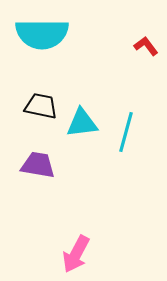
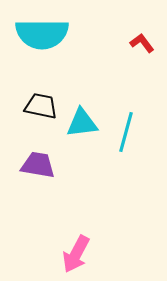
red L-shape: moved 4 px left, 3 px up
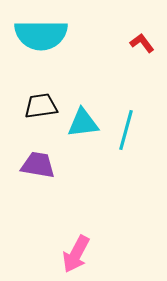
cyan semicircle: moved 1 px left, 1 px down
black trapezoid: rotated 20 degrees counterclockwise
cyan triangle: moved 1 px right
cyan line: moved 2 px up
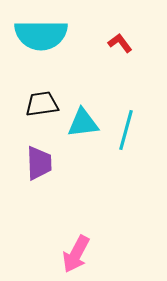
red L-shape: moved 22 px left
black trapezoid: moved 1 px right, 2 px up
purple trapezoid: moved 1 px right, 2 px up; rotated 78 degrees clockwise
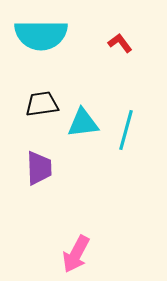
purple trapezoid: moved 5 px down
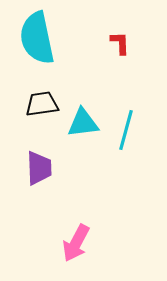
cyan semicircle: moved 4 px left, 3 px down; rotated 78 degrees clockwise
red L-shape: rotated 35 degrees clockwise
pink arrow: moved 11 px up
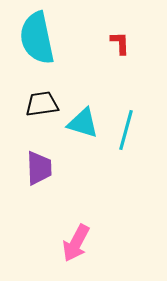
cyan triangle: rotated 24 degrees clockwise
